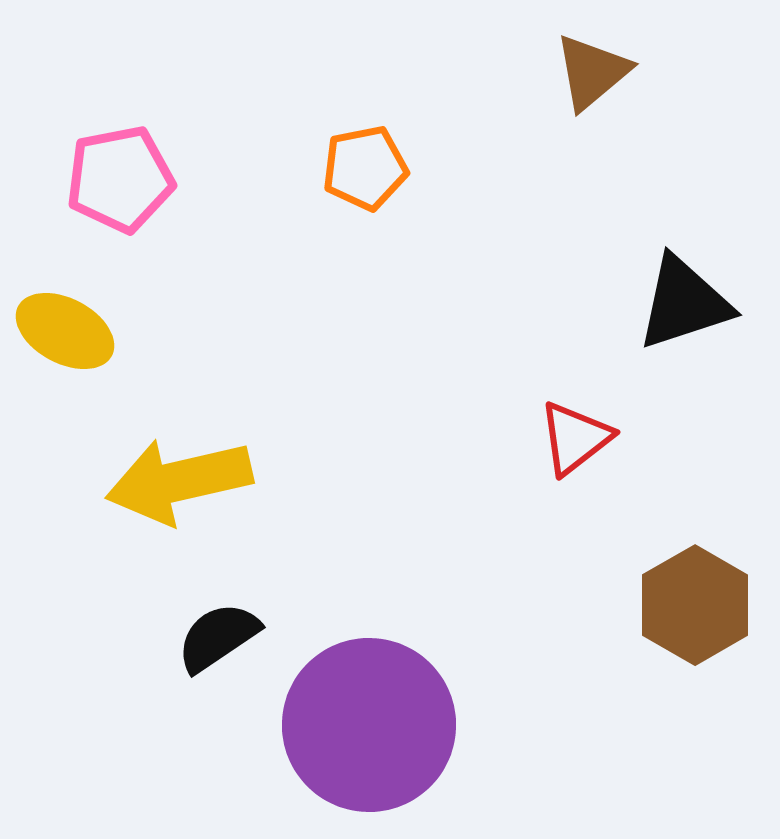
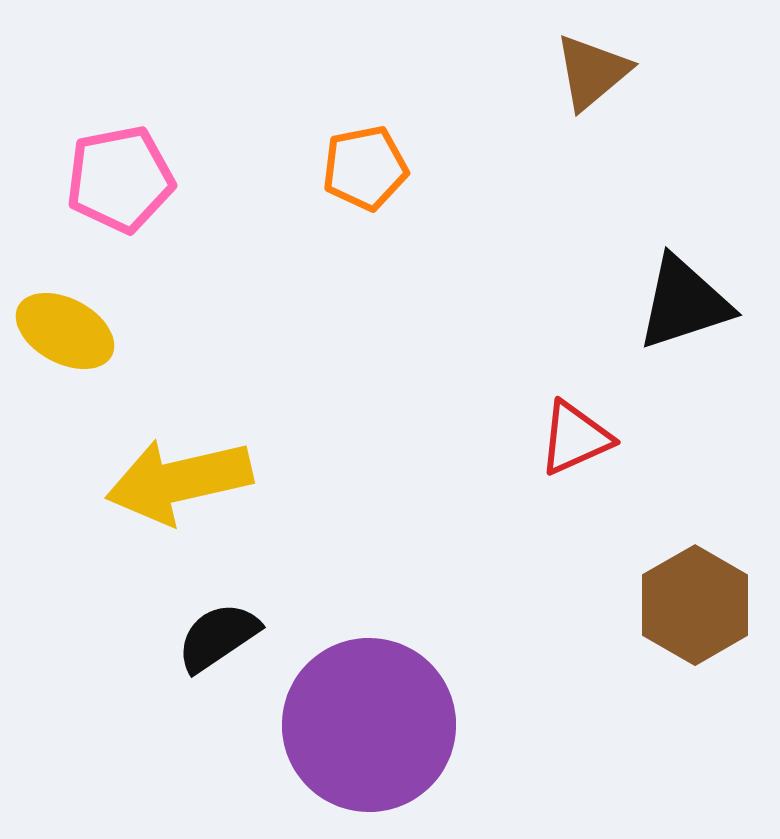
red triangle: rotated 14 degrees clockwise
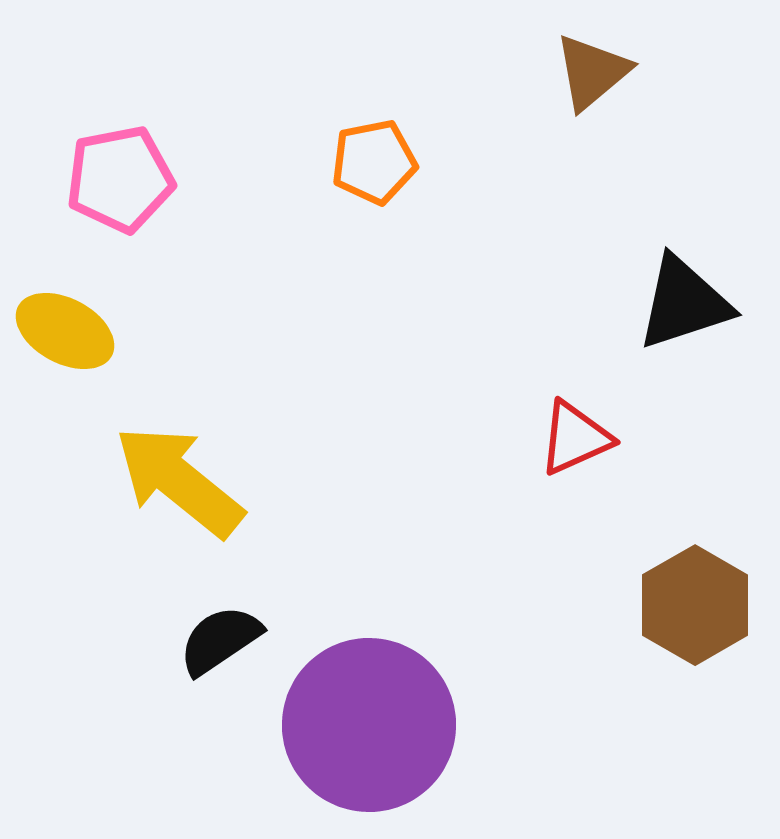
orange pentagon: moved 9 px right, 6 px up
yellow arrow: rotated 52 degrees clockwise
black semicircle: moved 2 px right, 3 px down
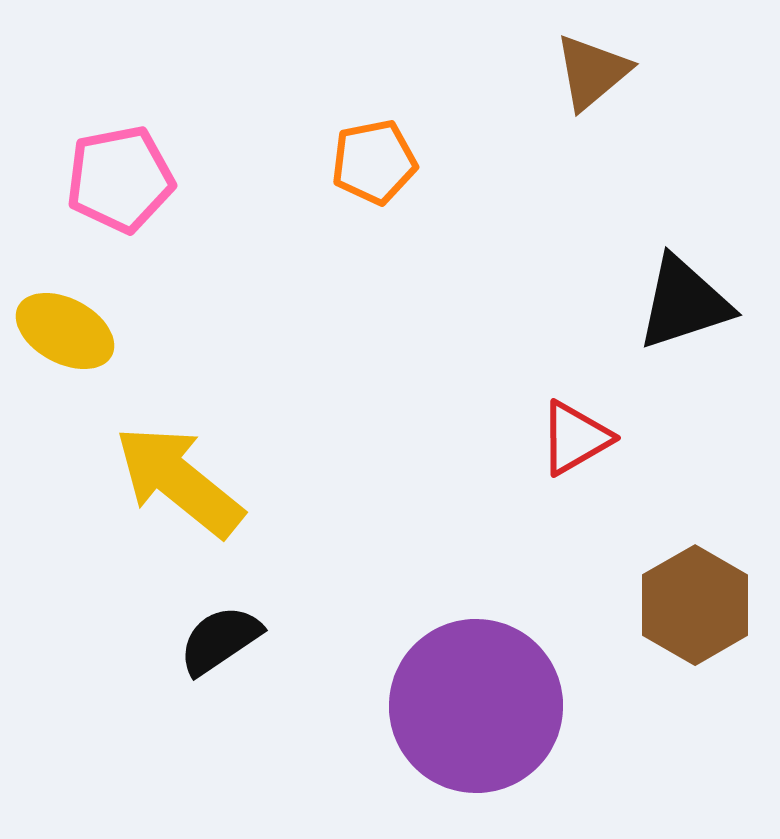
red triangle: rotated 6 degrees counterclockwise
purple circle: moved 107 px right, 19 px up
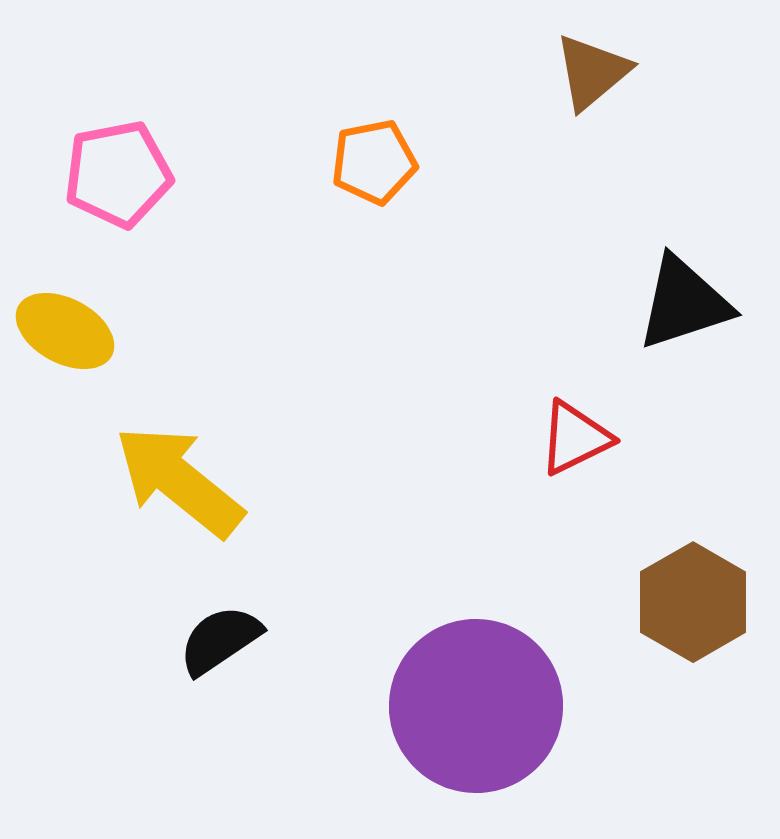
pink pentagon: moved 2 px left, 5 px up
red triangle: rotated 4 degrees clockwise
brown hexagon: moved 2 px left, 3 px up
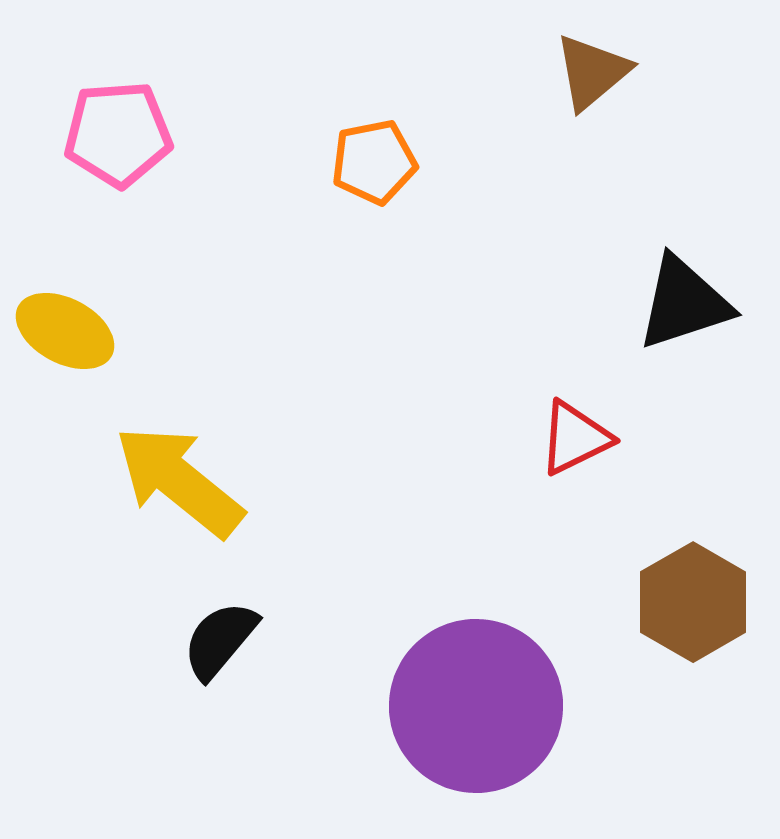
pink pentagon: moved 40 px up; rotated 7 degrees clockwise
black semicircle: rotated 16 degrees counterclockwise
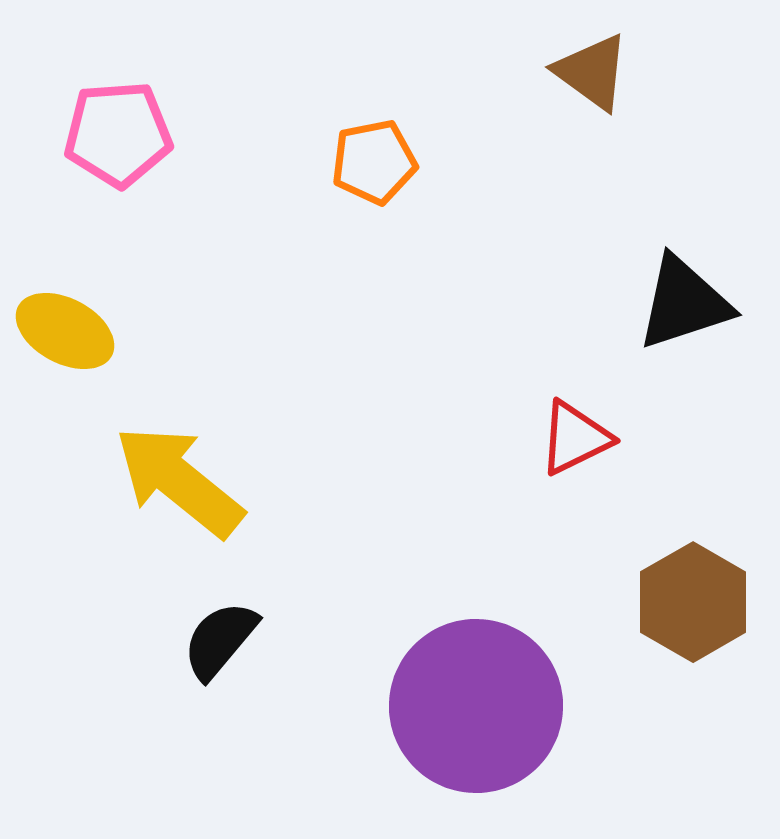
brown triangle: rotated 44 degrees counterclockwise
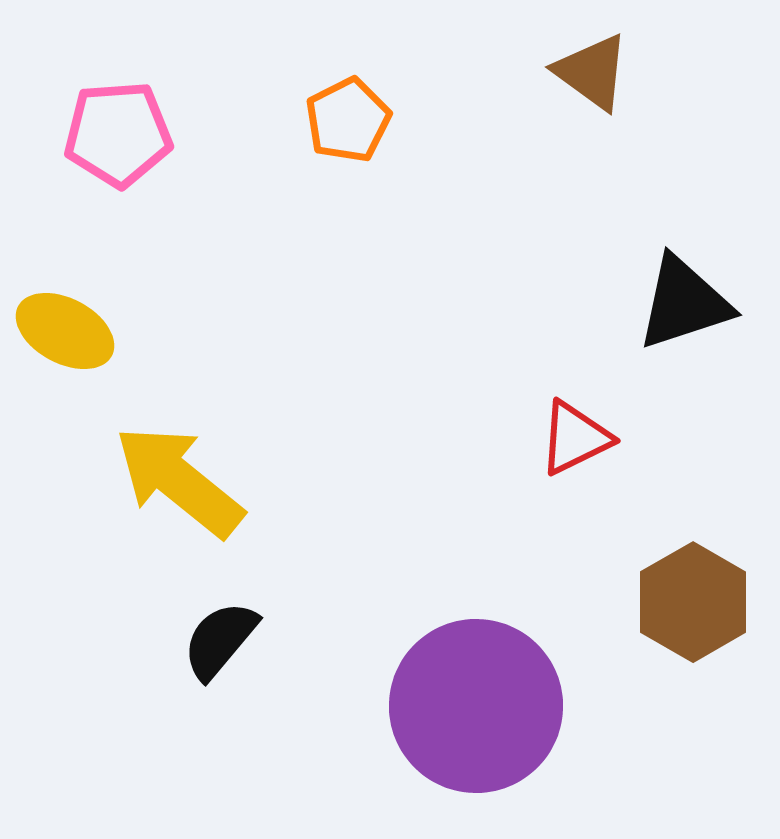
orange pentagon: moved 26 px left, 42 px up; rotated 16 degrees counterclockwise
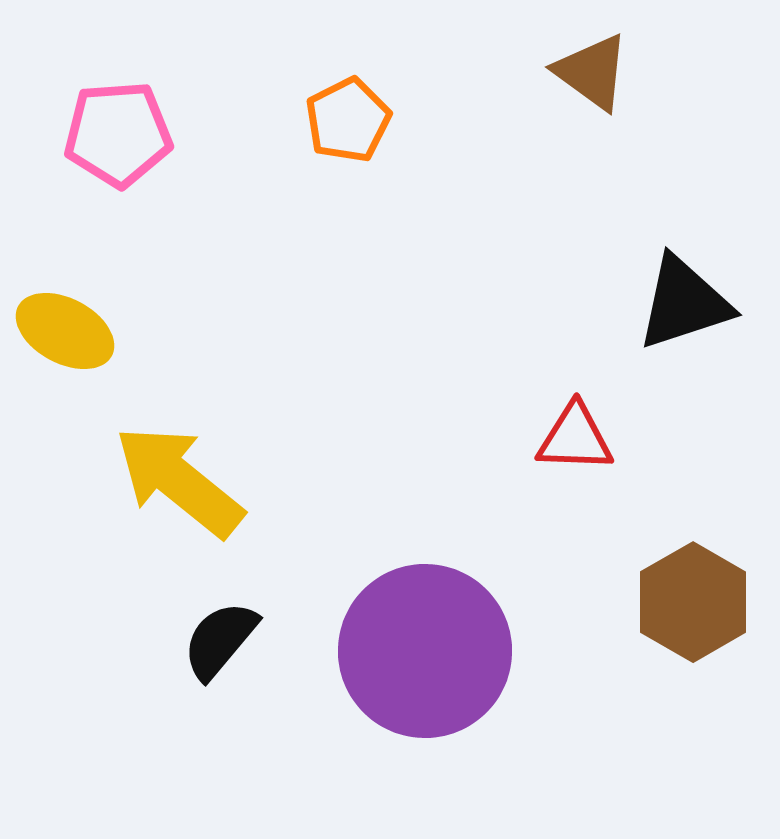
red triangle: rotated 28 degrees clockwise
purple circle: moved 51 px left, 55 px up
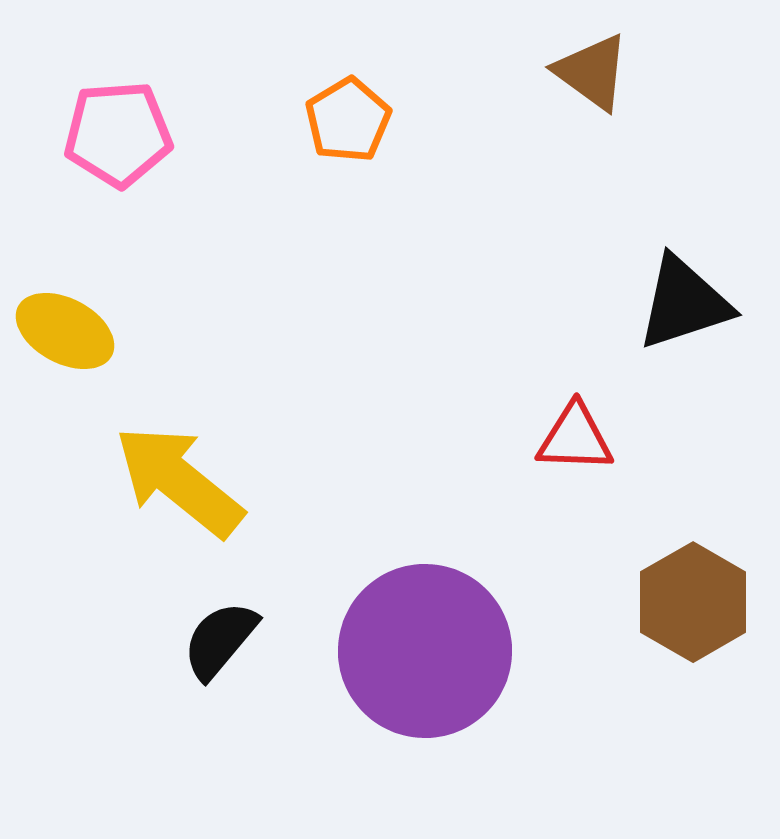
orange pentagon: rotated 4 degrees counterclockwise
